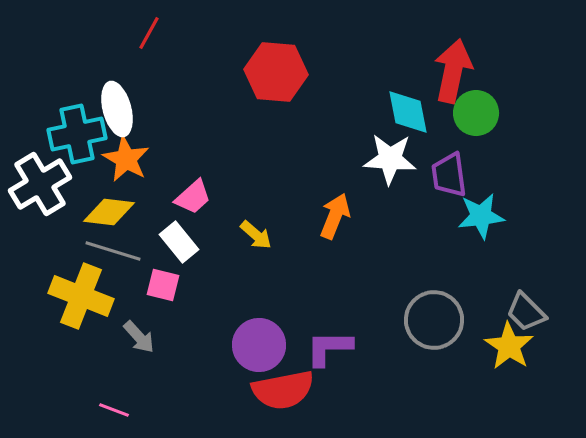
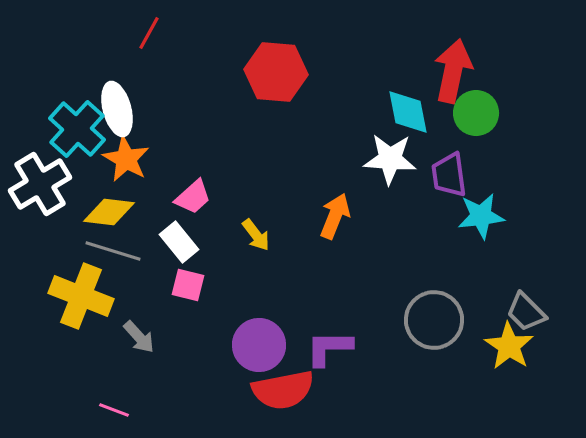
cyan cross: moved 5 px up; rotated 36 degrees counterclockwise
yellow arrow: rotated 12 degrees clockwise
pink square: moved 25 px right
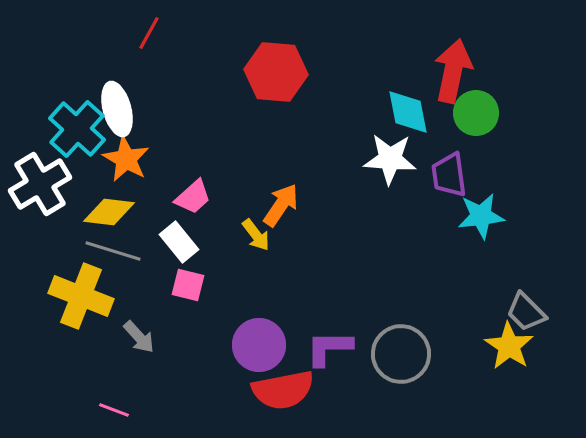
orange arrow: moved 54 px left, 11 px up; rotated 12 degrees clockwise
gray circle: moved 33 px left, 34 px down
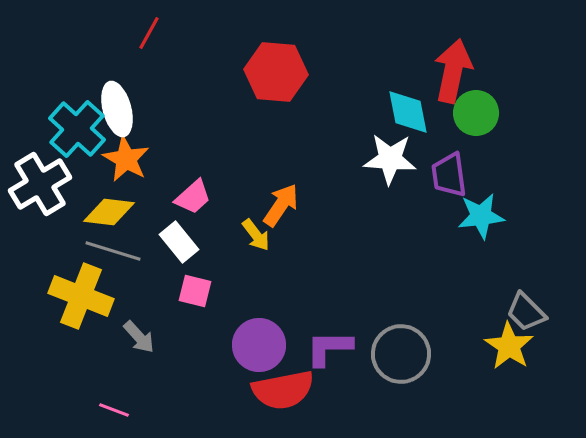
pink square: moved 7 px right, 6 px down
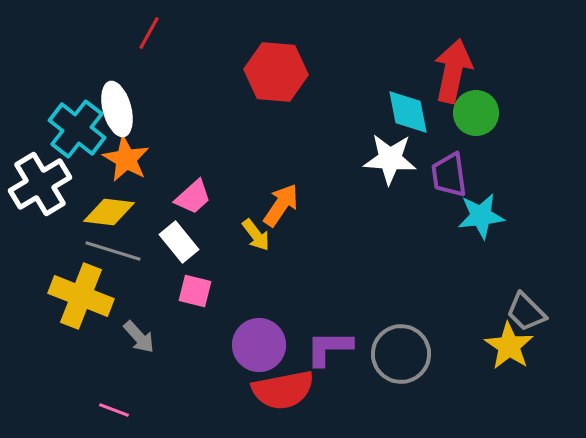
cyan cross: rotated 4 degrees counterclockwise
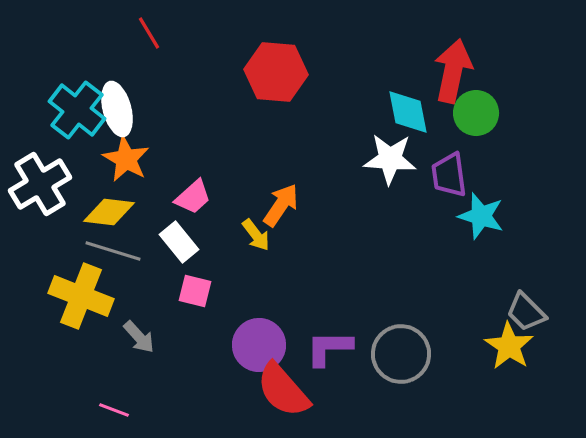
red line: rotated 60 degrees counterclockwise
cyan cross: moved 19 px up
cyan star: rotated 24 degrees clockwise
red semicircle: rotated 60 degrees clockwise
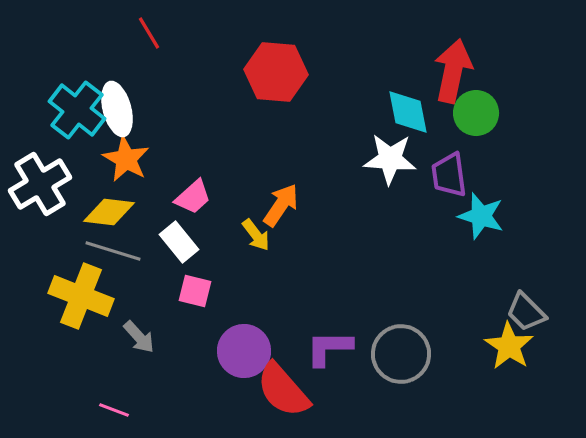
purple circle: moved 15 px left, 6 px down
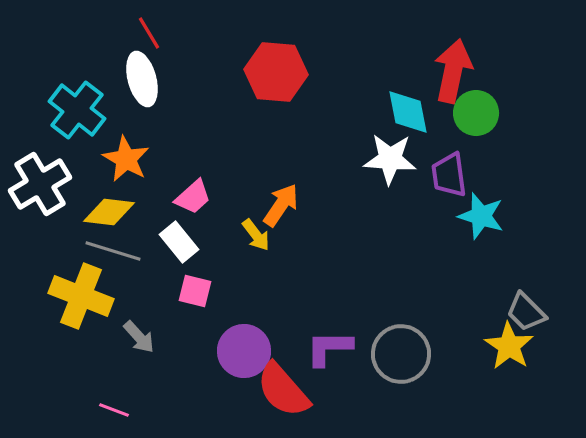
white ellipse: moved 25 px right, 30 px up
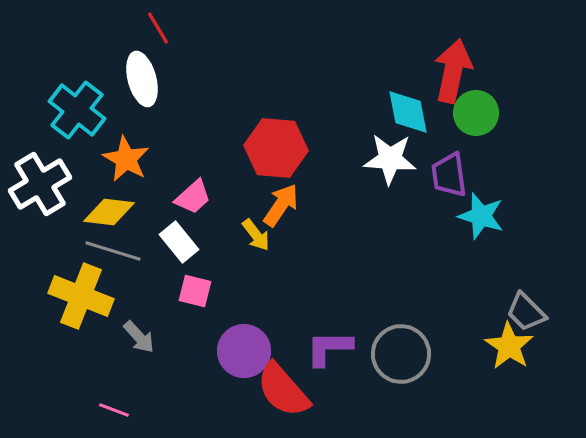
red line: moved 9 px right, 5 px up
red hexagon: moved 76 px down
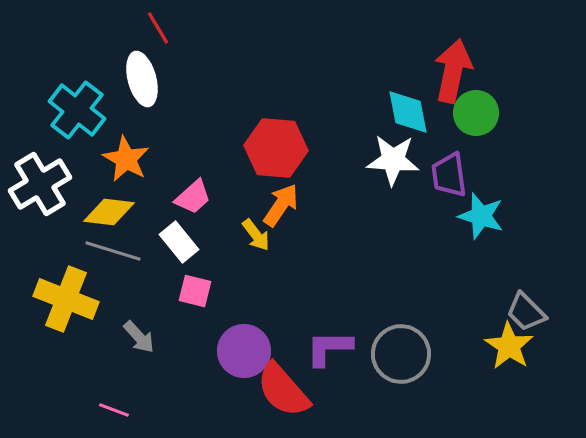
white star: moved 3 px right, 1 px down
yellow cross: moved 15 px left, 3 px down
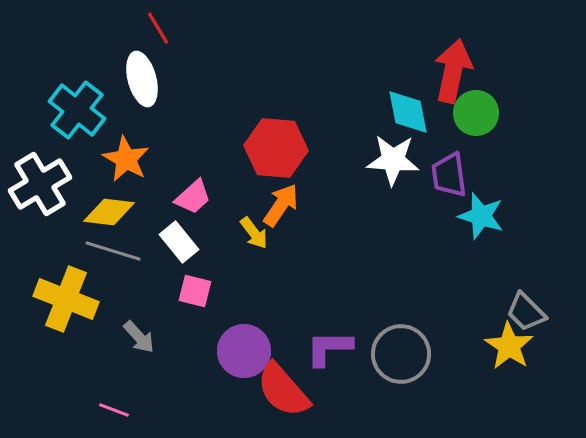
yellow arrow: moved 2 px left, 2 px up
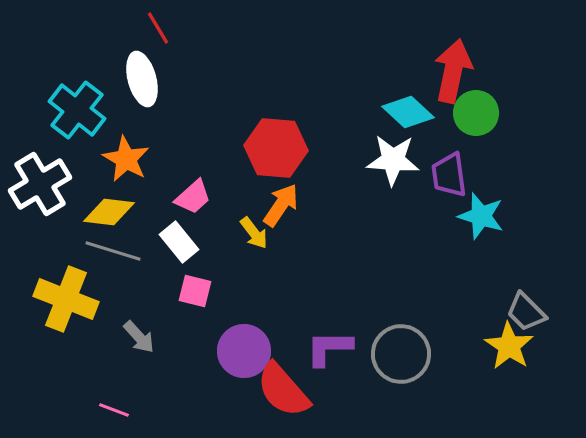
cyan diamond: rotated 36 degrees counterclockwise
